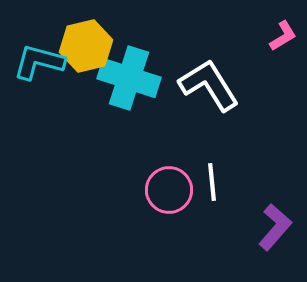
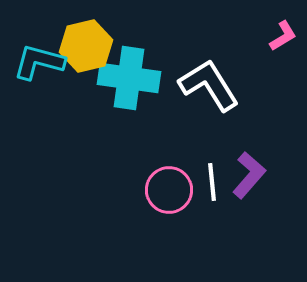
cyan cross: rotated 10 degrees counterclockwise
purple L-shape: moved 26 px left, 52 px up
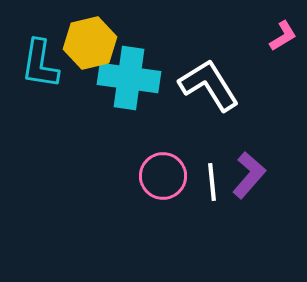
yellow hexagon: moved 4 px right, 3 px up
cyan L-shape: moved 1 px right, 2 px down; rotated 96 degrees counterclockwise
pink circle: moved 6 px left, 14 px up
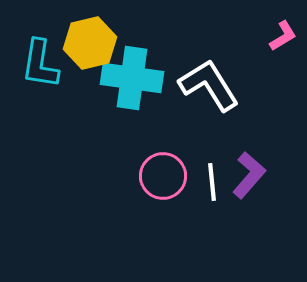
cyan cross: moved 3 px right
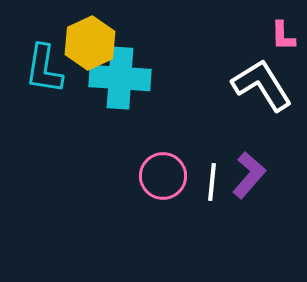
pink L-shape: rotated 120 degrees clockwise
yellow hexagon: rotated 12 degrees counterclockwise
cyan L-shape: moved 4 px right, 5 px down
cyan cross: moved 12 px left; rotated 4 degrees counterclockwise
white L-shape: moved 53 px right
white line: rotated 12 degrees clockwise
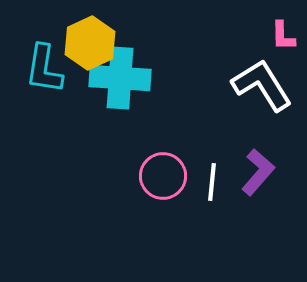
purple L-shape: moved 9 px right, 3 px up
